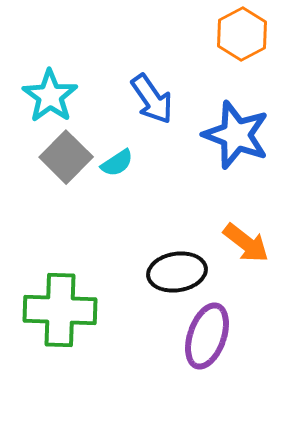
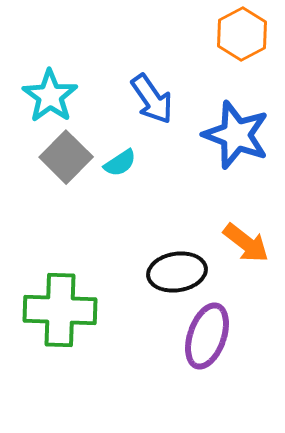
cyan semicircle: moved 3 px right
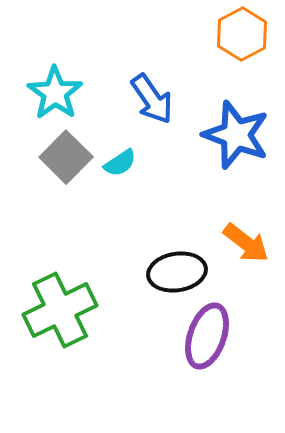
cyan star: moved 5 px right, 3 px up
green cross: rotated 28 degrees counterclockwise
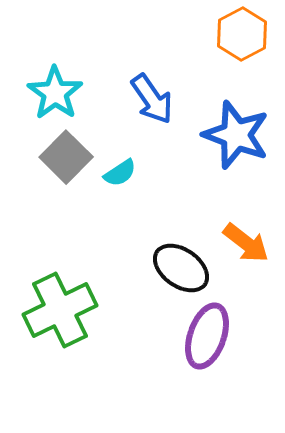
cyan semicircle: moved 10 px down
black ellipse: moved 4 px right, 4 px up; rotated 44 degrees clockwise
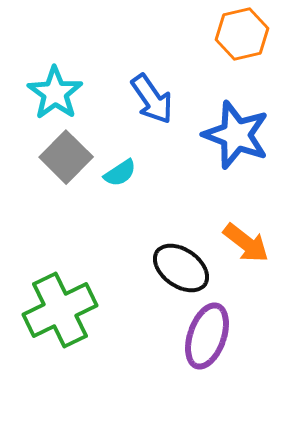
orange hexagon: rotated 15 degrees clockwise
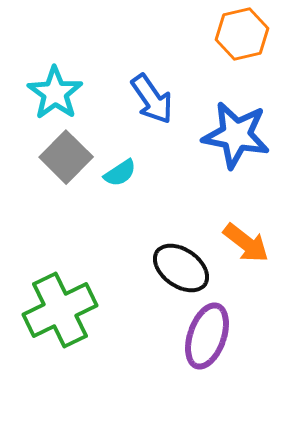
blue star: rotated 10 degrees counterclockwise
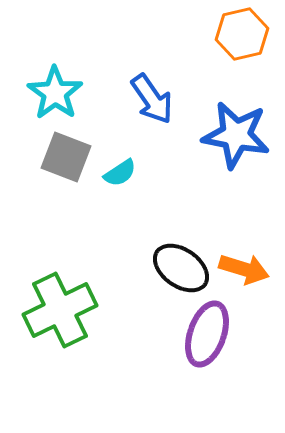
gray square: rotated 24 degrees counterclockwise
orange arrow: moved 2 px left, 26 px down; rotated 21 degrees counterclockwise
purple ellipse: moved 2 px up
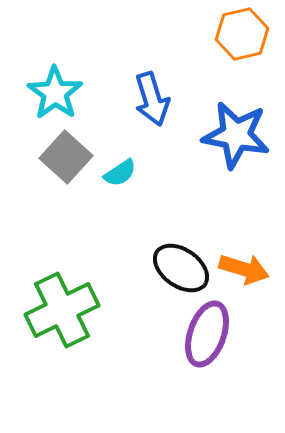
blue arrow: rotated 18 degrees clockwise
gray square: rotated 21 degrees clockwise
green cross: moved 2 px right
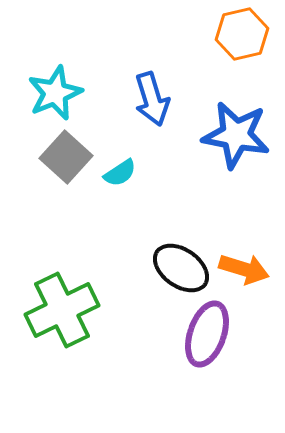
cyan star: rotated 14 degrees clockwise
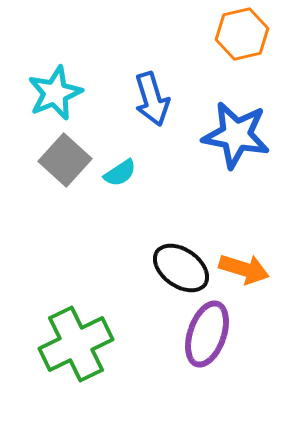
gray square: moved 1 px left, 3 px down
green cross: moved 14 px right, 34 px down
